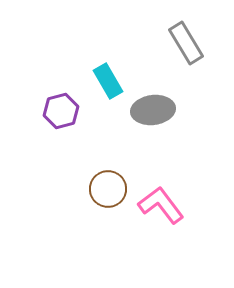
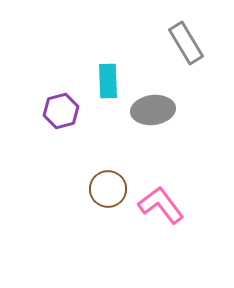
cyan rectangle: rotated 28 degrees clockwise
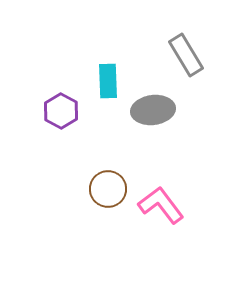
gray rectangle: moved 12 px down
purple hexagon: rotated 16 degrees counterclockwise
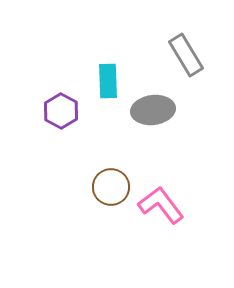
brown circle: moved 3 px right, 2 px up
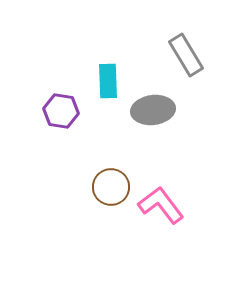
purple hexagon: rotated 20 degrees counterclockwise
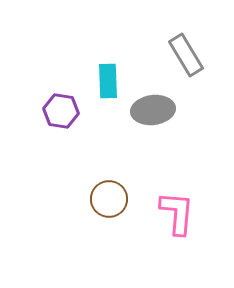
brown circle: moved 2 px left, 12 px down
pink L-shape: moved 16 px right, 8 px down; rotated 42 degrees clockwise
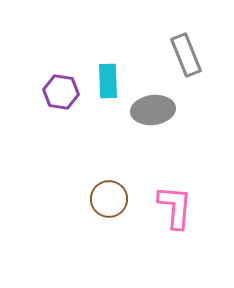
gray rectangle: rotated 9 degrees clockwise
purple hexagon: moved 19 px up
pink L-shape: moved 2 px left, 6 px up
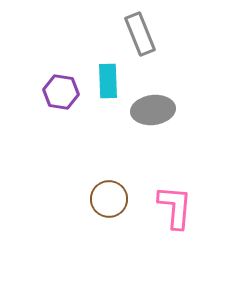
gray rectangle: moved 46 px left, 21 px up
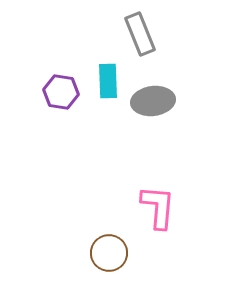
gray ellipse: moved 9 px up
brown circle: moved 54 px down
pink L-shape: moved 17 px left
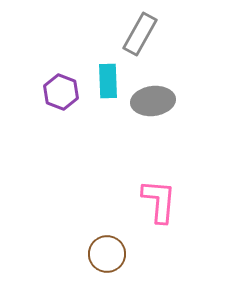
gray rectangle: rotated 51 degrees clockwise
purple hexagon: rotated 12 degrees clockwise
pink L-shape: moved 1 px right, 6 px up
brown circle: moved 2 px left, 1 px down
